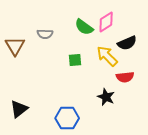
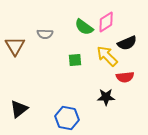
black star: rotated 24 degrees counterclockwise
blue hexagon: rotated 10 degrees clockwise
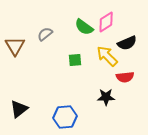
gray semicircle: rotated 140 degrees clockwise
blue hexagon: moved 2 px left, 1 px up; rotated 15 degrees counterclockwise
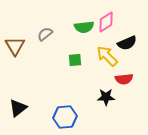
green semicircle: rotated 42 degrees counterclockwise
red semicircle: moved 1 px left, 2 px down
black triangle: moved 1 px left, 1 px up
